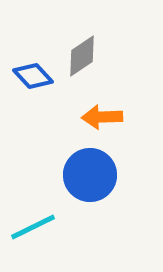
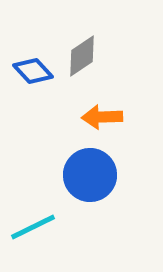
blue diamond: moved 5 px up
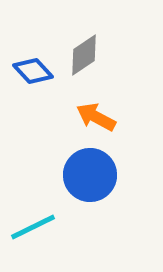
gray diamond: moved 2 px right, 1 px up
orange arrow: moved 6 px left; rotated 30 degrees clockwise
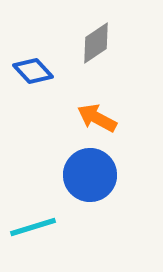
gray diamond: moved 12 px right, 12 px up
orange arrow: moved 1 px right, 1 px down
cyan line: rotated 9 degrees clockwise
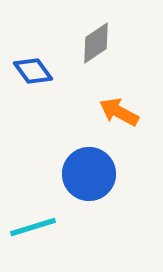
blue diamond: rotated 6 degrees clockwise
orange arrow: moved 22 px right, 6 px up
blue circle: moved 1 px left, 1 px up
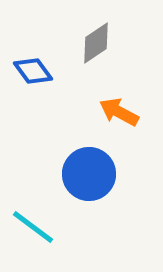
cyan line: rotated 54 degrees clockwise
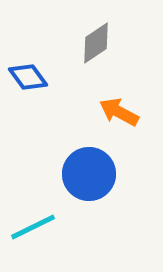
blue diamond: moved 5 px left, 6 px down
cyan line: rotated 63 degrees counterclockwise
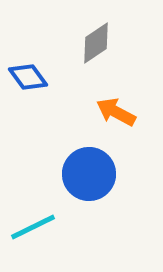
orange arrow: moved 3 px left
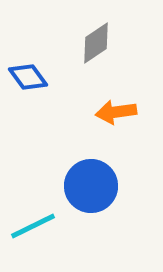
orange arrow: rotated 36 degrees counterclockwise
blue circle: moved 2 px right, 12 px down
cyan line: moved 1 px up
